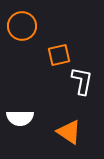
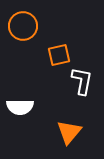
orange circle: moved 1 px right
white semicircle: moved 11 px up
orange triangle: rotated 36 degrees clockwise
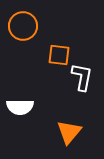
orange square: rotated 20 degrees clockwise
white L-shape: moved 4 px up
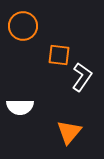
white L-shape: rotated 24 degrees clockwise
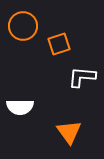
orange square: moved 11 px up; rotated 25 degrees counterclockwise
white L-shape: rotated 120 degrees counterclockwise
orange triangle: rotated 16 degrees counterclockwise
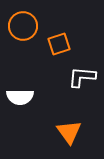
white semicircle: moved 10 px up
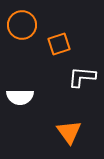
orange circle: moved 1 px left, 1 px up
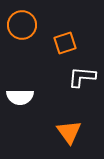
orange square: moved 6 px right, 1 px up
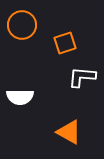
orange triangle: rotated 24 degrees counterclockwise
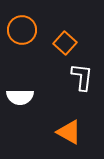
orange circle: moved 5 px down
orange square: rotated 30 degrees counterclockwise
white L-shape: rotated 92 degrees clockwise
